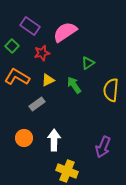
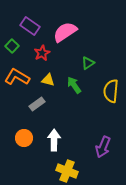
red star: rotated 14 degrees counterclockwise
yellow triangle: rotated 40 degrees clockwise
yellow semicircle: moved 1 px down
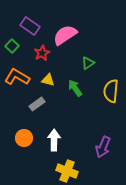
pink semicircle: moved 3 px down
green arrow: moved 1 px right, 3 px down
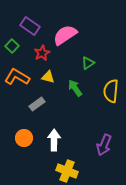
yellow triangle: moved 3 px up
purple arrow: moved 1 px right, 2 px up
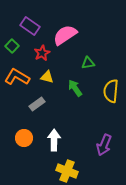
green triangle: rotated 24 degrees clockwise
yellow triangle: moved 1 px left
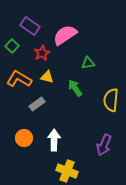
orange L-shape: moved 2 px right, 2 px down
yellow semicircle: moved 9 px down
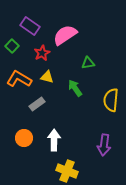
purple arrow: rotated 15 degrees counterclockwise
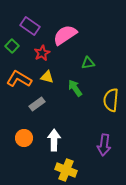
yellow cross: moved 1 px left, 1 px up
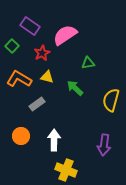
green arrow: rotated 12 degrees counterclockwise
yellow semicircle: rotated 10 degrees clockwise
orange circle: moved 3 px left, 2 px up
